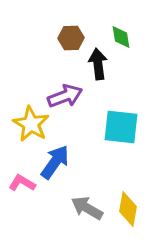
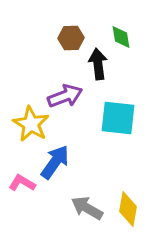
cyan square: moved 3 px left, 9 px up
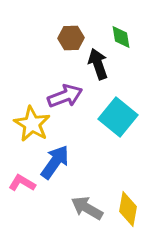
black arrow: rotated 12 degrees counterclockwise
cyan square: moved 1 px up; rotated 33 degrees clockwise
yellow star: moved 1 px right
